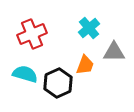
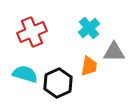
red cross: moved 2 px up
orange trapezoid: moved 4 px right, 1 px down; rotated 10 degrees counterclockwise
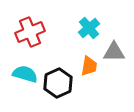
red cross: moved 2 px left
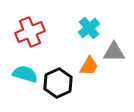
orange trapezoid: rotated 20 degrees clockwise
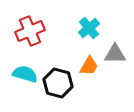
red cross: moved 1 px up
gray triangle: moved 1 px right, 2 px down
black hexagon: rotated 20 degrees counterclockwise
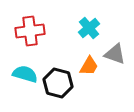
red cross: rotated 16 degrees clockwise
gray triangle: rotated 20 degrees clockwise
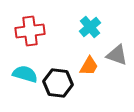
cyan cross: moved 1 px right, 1 px up
gray triangle: moved 2 px right, 1 px down
black hexagon: rotated 8 degrees counterclockwise
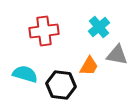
cyan cross: moved 9 px right
red cross: moved 14 px right
gray triangle: rotated 10 degrees counterclockwise
black hexagon: moved 3 px right, 2 px down
